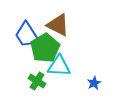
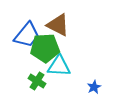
blue trapezoid: rotated 108 degrees counterclockwise
green pentagon: rotated 28 degrees clockwise
blue star: moved 4 px down
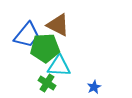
green cross: moved 10 px right, 2 px down
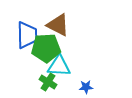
blue trapezoid: rotated 40 degrees counterclockwise
green pentagon: moved 1 px right
green cross: moved 1 px right, 1 px up
blue star: moved 8 px left; rotated 24 degrees clockwise
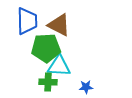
brown triangle: moved 1 px right
blue trapezoid: moved 14 px up
green cross: rotated 30 degrees counterclockwise
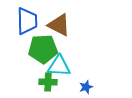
green pentagon: moved 3 px left, 1 px down
blue star: rotated 16 degrees counterclockwise
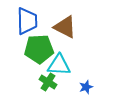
brown triangle: moved 6 px right, 2 px down
green pentagon: moved 4 px left
cyan triangle: moved 1 px up
green cross: rotated 30 degrees clockwise
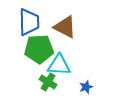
blue trapezoid: moved 2 px right, 1 px down
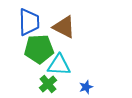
brown triangle: moved 1 px left
green cross: moved 2 px down; rotated 18 degrees clockwise
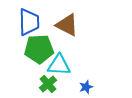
brown triangle: moved 3 px right, 2 px up
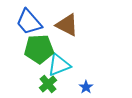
blue trapezoid: rotated 140 degrees clockwise
cyan triangle: rotated 25 degrees counterclockwise
blue star: rotated 16 degrees counterclockwise
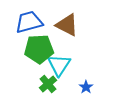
blue trapezoid: rotated 116 degrees clockwise
cyan triangle: rotated 35 degrees counterclockwise
